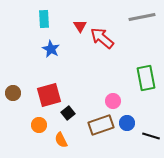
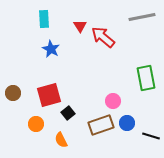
red arrow: moved 1 px right, 1 px up
orange circle: moved 3 px left, 1 px up
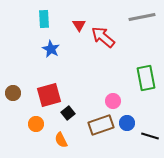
red triangle: moved 1 px left, 1 px up
black line: moved 1 px left
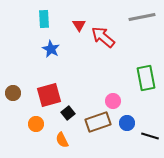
brown rectangle: moved 3 px left, 3 px up
orange semicircle: moved 1 px right
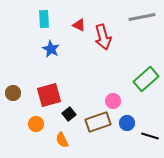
red triangle: rotated 32 degrees counterclockwise
red arrow: rotated 145 degrees counterclockwise
green rectangle: moved 1 px down; rotated 60 degrees clockwise
black square: moved 1 px right, 1 px down
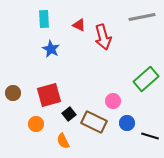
brown rectangle: moved 4 px left; rotated 45 degrees clockwise
orange semicircle: moved 1 px right, 1 px down
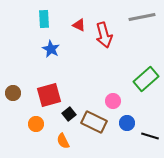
red arrow: moved 1 px right, 2 px up
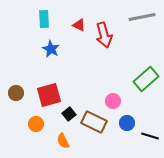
brown circle: moved 3 px right
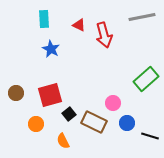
red square: moved 1 px right
pink circle: moved 2 px down
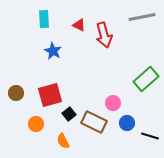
blue star: moved 2 px right, 2 px down
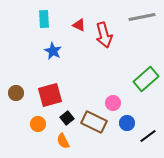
black square: moved 2 px left, 4 px down
orange circle: moved 2 px right
black line: moved 2 px left; rotated 54 degrees counterclockwise
